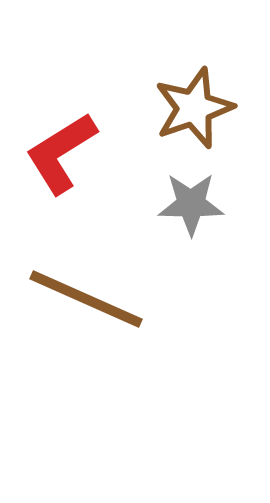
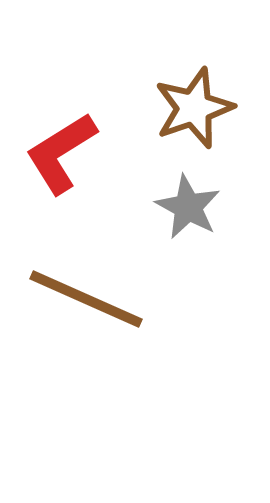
gray star: moved 3 px left, 3 px down; rotated 28 degrees clockwise
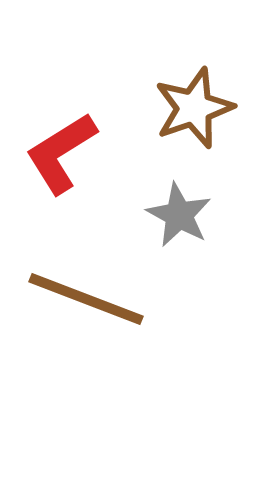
gray star: moved 9 px left, 8 px down
brown line: rotated 3 degrees counterclockwise
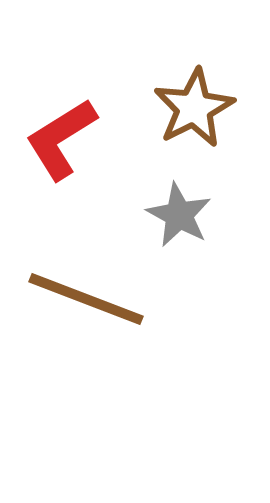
brown star: rotated 8 degrees counterclockwise
red L-shape: moved 14 px up
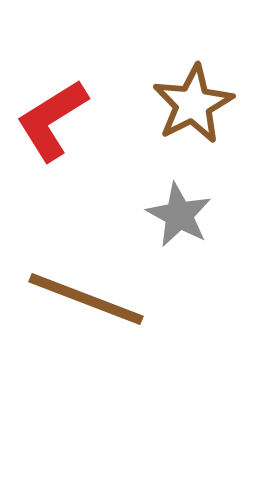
brown star: moved 1 px left, 4 px up
red L-shape: moved 9 px left, 19 px up
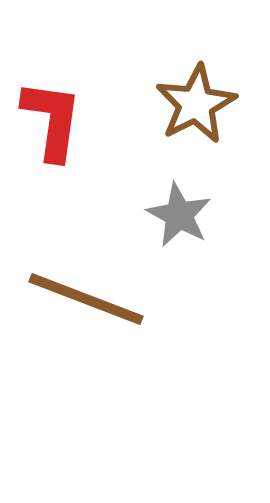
brown star: moved 3 px right
red L-shape: rotated 130 degrees clockwise
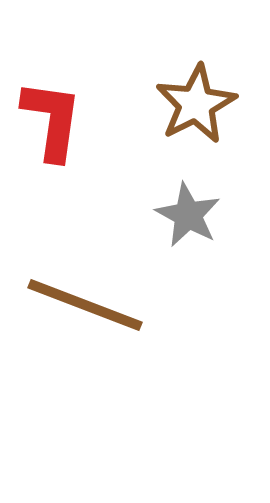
gray star: moved 9 px right
brown line: moved 1 px left, 6 px down
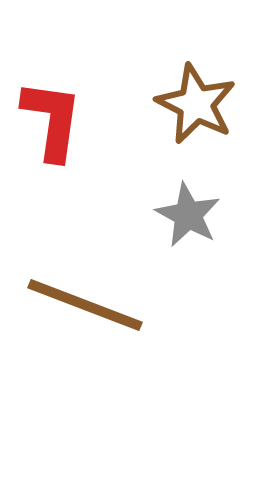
brown star: rotated 18 degrees counterclockwise
